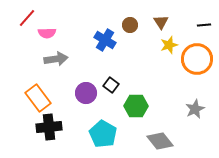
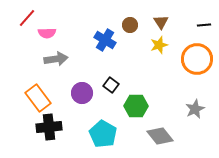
yellow star: moved 10 px left
purple circle: moved 4 px left
gray diamond: moved 5 px up
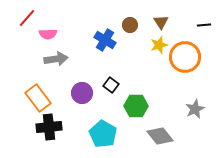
pink semicircle: moved 1 px right, 1 px down
orange circle: moved 12 px left, 2 px up
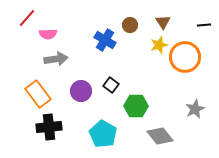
brown triangle: moved 2 px right
purple circle: moved 1 px left, 2 px up
orange rectangle: moved 4 px up
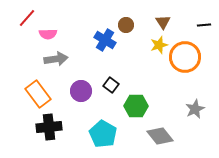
brown circle: moved 4 px left
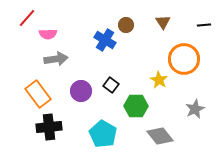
yellow star: moved 35 px down; rotated 24 degrees counterclockwise
orange circle: moved 1 px left, 2 px down
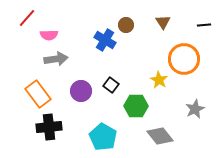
pink semicircle: moved 1 px right, 1 px down
cyan pentagon: moved 3 px down
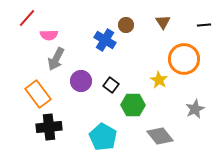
gray arrow: rotated 125 degrees clockwise
purple circle: moved 10 px up
green hexagon: moved 3 px left, 1 px up
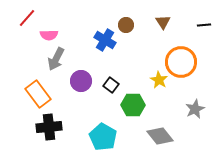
orange circle: moved 3 px left, 3 px down
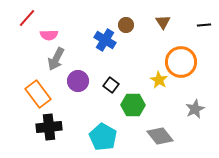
purple circle: moved 3 px left
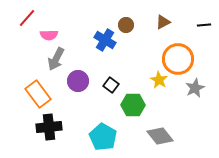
brown triangle: rotated 35 degrees clockwise
orange circle: moved 3 px left, 3 px up
gray star: moved 21 px up
